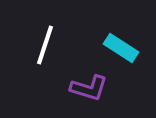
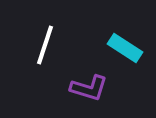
cyan rectangle: moved 4 px right
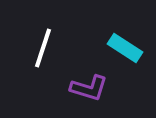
white line: moved 2 px left, 3 px down
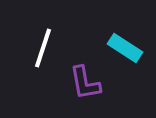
purple L-shape: moved 4 px left, 5 px up; rotated 63 degrees clockwise
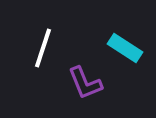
purple L-shape: rotated 12 degrees counterclockwise
